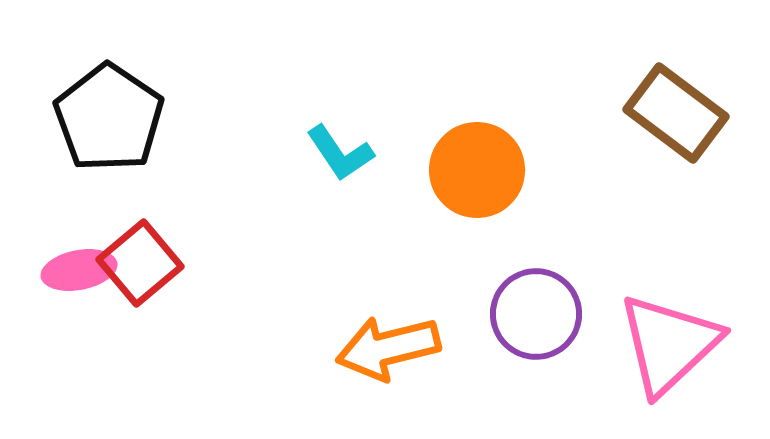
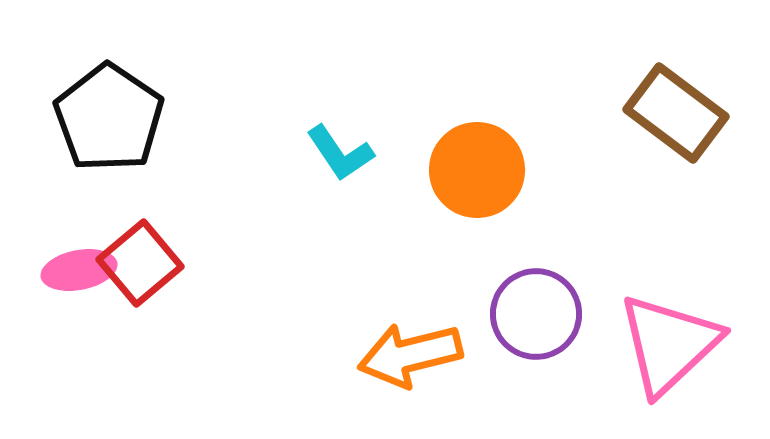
orange arrow: moved 22 px right, 7 px down
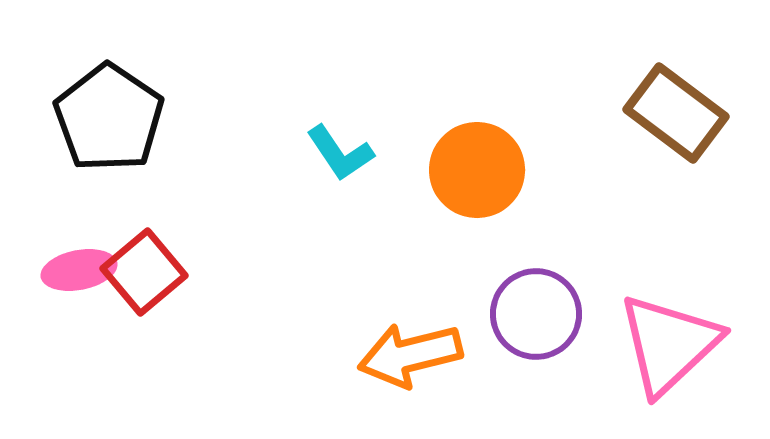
red square: moved 4 px right, 9 px down
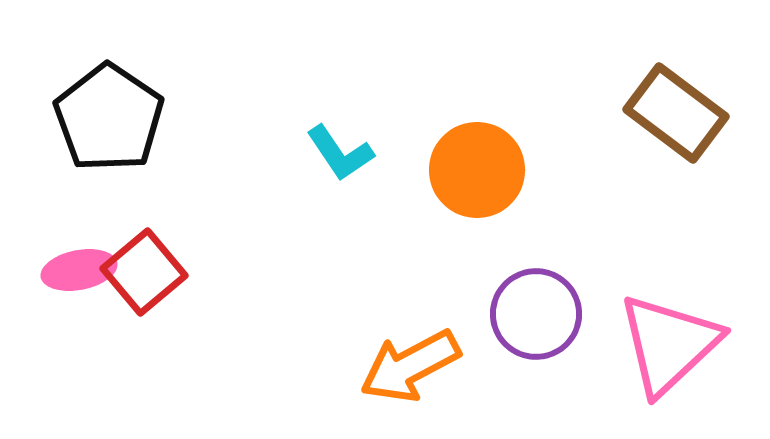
orange arrow: moved 11 px down; rotated 14 degrees counterclockwise
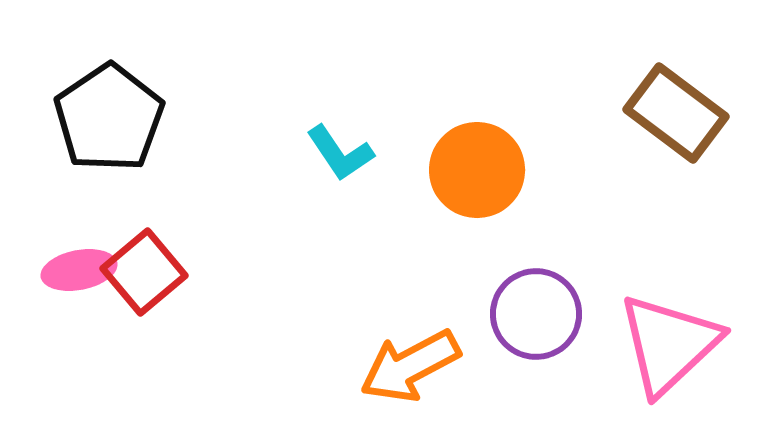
black pentagon: rotated 4 degrees clockwise
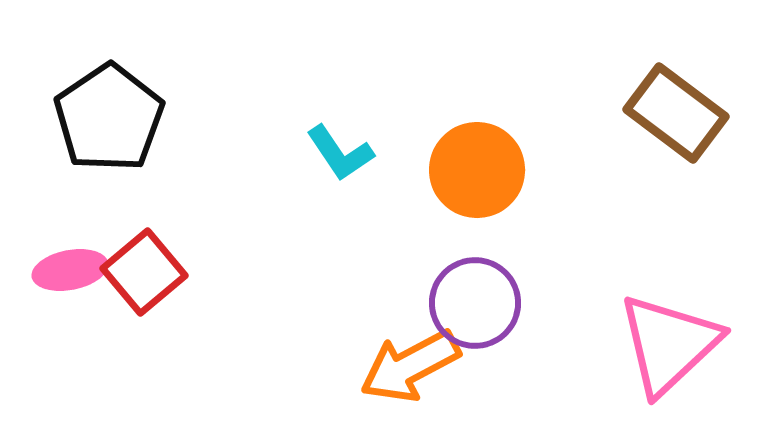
pink ellipse: moved 9 px left
purple circle: moved 61 px left, 11 px up
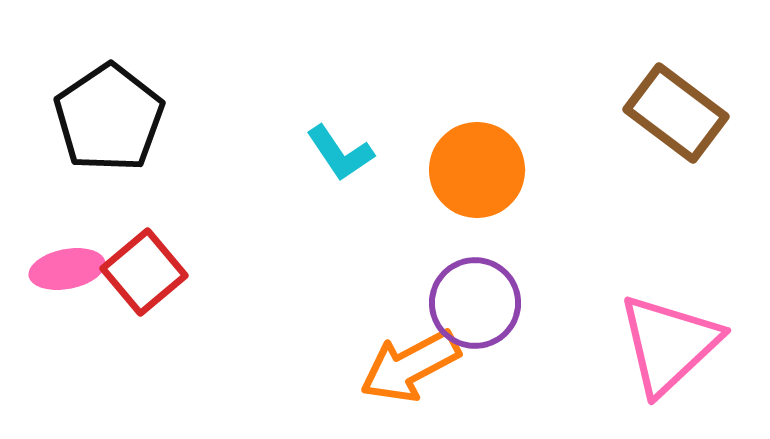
pink ellipse: moved 3 px left, 1 px up
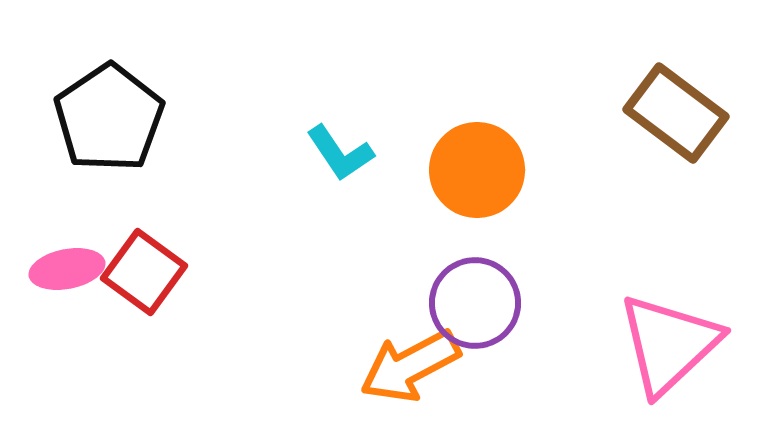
red square: rotated 14 degrees counterclockwise
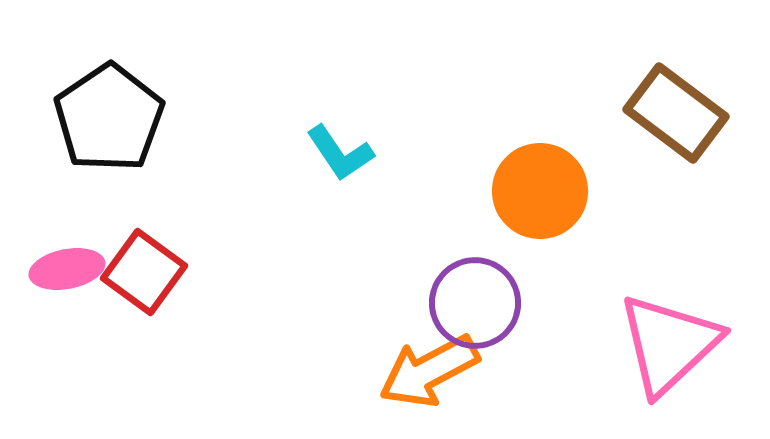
orange circle: moved 63 px right, 21 px down
orange arrow: moved 19 px right, 5 px down
